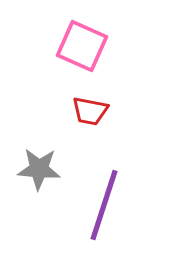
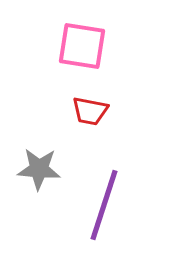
pink square: rotated 15 degrees counterclockwise
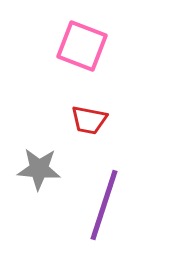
pink square: rotated 12 degrees clockwise
red trapezoid: moved 1 px left, 9 px down
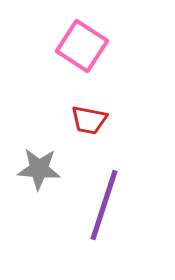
pink square: rotated 12 degrees clockwise
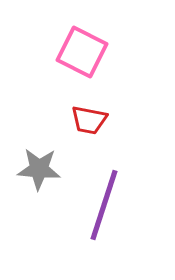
pink square: moved 6 px down; rotated 6 degrees counterclockwise
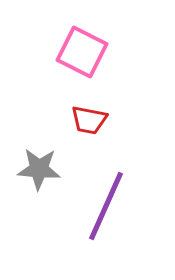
purple line: moved 2 px right, 1 px down; rotated 6 degrees clockwise
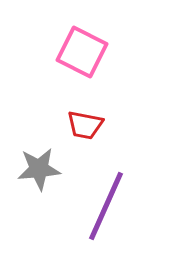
red trapezoid: moved 4 px left, 5 px down
gray star: rotated 9 degrees counterclockwise
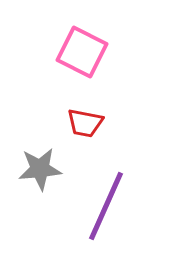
red trapezoid: moved 2 px up
gray star: moved 1 px right
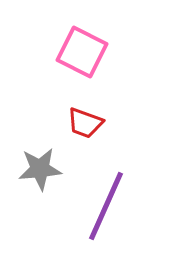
red trapezoid: rotated 9 degrees clockwise
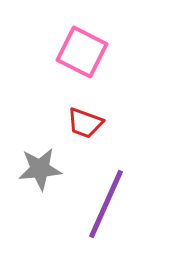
purple line: moved 2 px up
